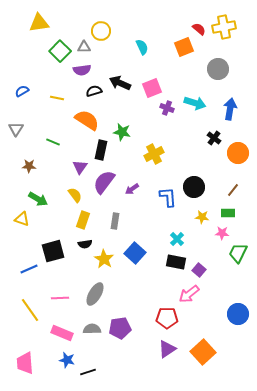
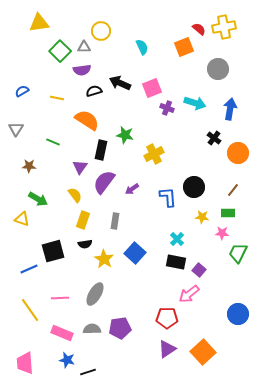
green star at (122, 132): moved 3 px right, 3 px down
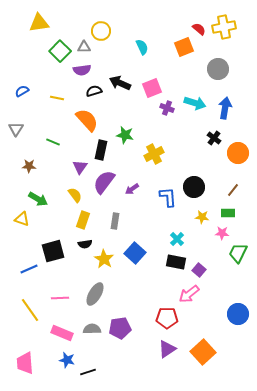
blue arrow at (230, 109): moved 5 px left, 1 px up
orange semicircle at (87, 120): rotated 15 degrees clockwise
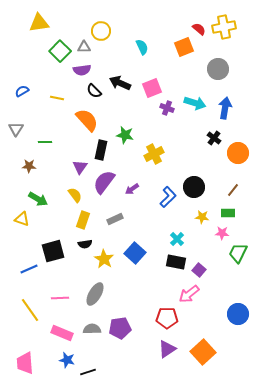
black semicircle at (94, 91): rotated 119 degrees counterclockwise
green line at (53, 142): moved 8 px left; rotated 24 degrees counterclockwise
blue L-shape at (168, 197): rotated 50 degrees clockwise
gray rectangle at (115, 221): moved 2 px up; rotated 56 degrees clockwise
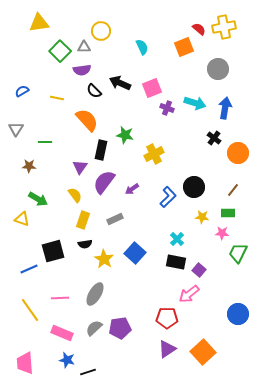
gray semicircle at (92, 329): moved 2 px right, 1 px up; rotated 42 degrees counterclockwise
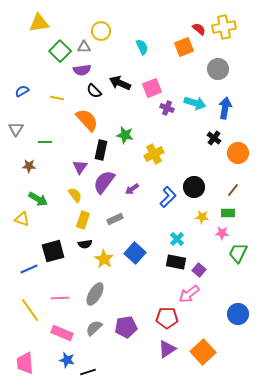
purple pentagon at (120, 328): moved 6 px right, 1 px up
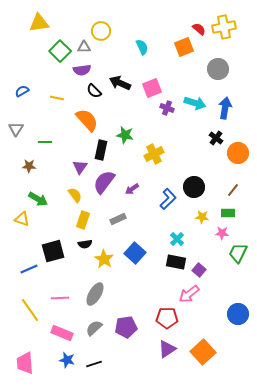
black cross at (214, 138): moved 2 px right
blue L-shape at (168, 197): moved 2 px down
gray rectangle at (115, 219): moved 3 px right
black line at (88, 372): moved 6 px right, 8 px up
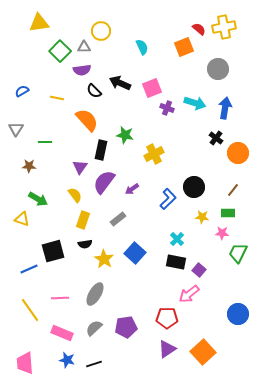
gray rectangle at (118, 219): rotated 14 degrees counterclockwise
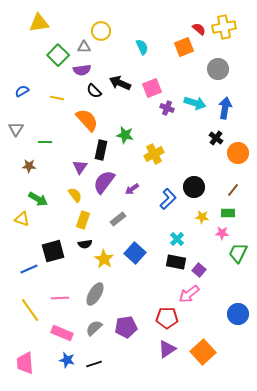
green square at (60, 51): moved 2 px left, 4 px down
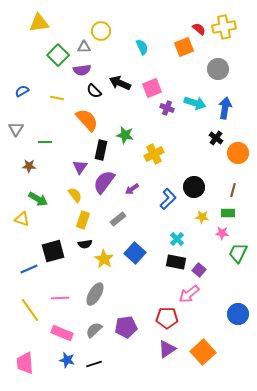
brown line at (233, 190): rotated 24 degrees counterclockwise
gray semicircle at (94, 328): moved 2 px down
